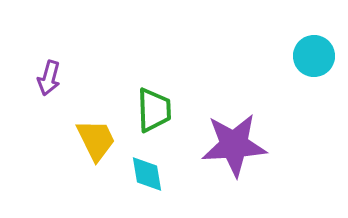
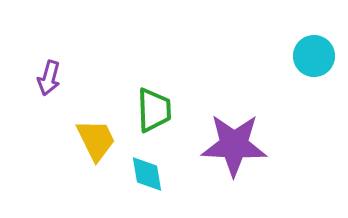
purple star: rotated 6 degrees clockwise
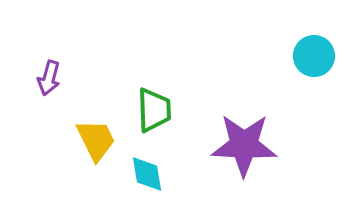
purple star: moved 10 px right
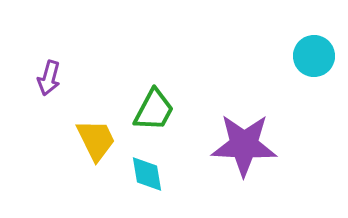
green trapezoid: rotated 30 degrees clockwise
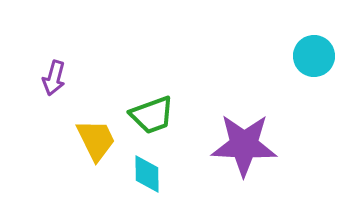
purple arrow: moved 5 px right
green trapezoid: moved 2 px left, 5 px down; rotated 42 degrees clockwise
cyan diamond: rotated 9 degrees clockwise
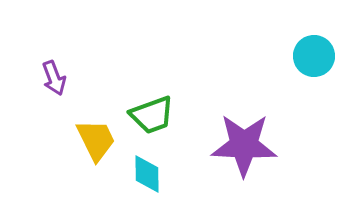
purple arrow: rotated 36 degrees counterclockwise
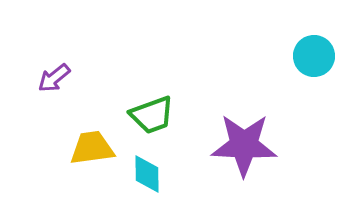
purple arrow: rotated 72 degrees clockwise
yellow trapezoid: moved 4 px left, 8 px down; rotated 72 degrees counterclockwise
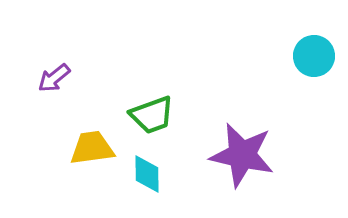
purple star: moved 2 px left, 10 px down; rotated 10 degrees clockwise
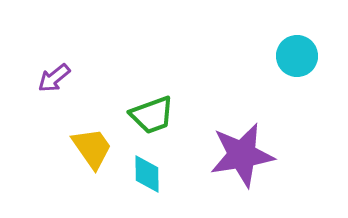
cyan circle: moved 17 px left
yellow trapezoid: rotated 63 degrees clockwise
purple star: rotated 22 degrees counterclockwise
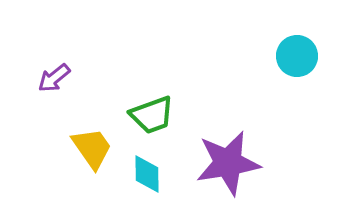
purple star: moved 14 px left, 8 px down
